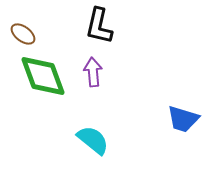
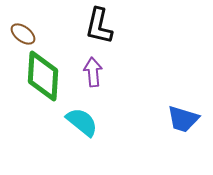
green diamond: rotated 24 degrees clockwise
cyan semicircle: moved 11 px left, 18 px up
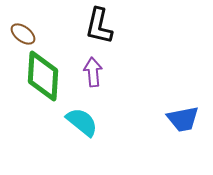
blue trapezoid: rotated 28 degrees counterclockwise
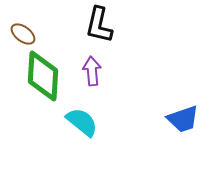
black L-shape: moved 1 px up
purple arrow: moved 1 px left, 1 px up
blue trapezoid: rotated 8 degrees counterclockwise
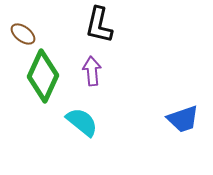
green diamond: rotated 21 degrees clockwise
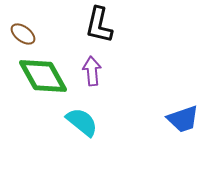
green diamond: rotated 54 degrees counterclockwise
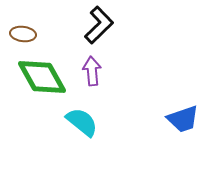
black L-shape: rotated 147 degrees counterclockwise
brown ellipse: rotated 30 degrees counterclockwise
green diamond: moved 1 px left, 1 px down
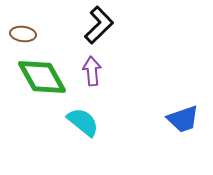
cyan semicircle: moved 1 px right
